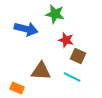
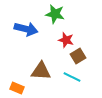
brown square: rotated 35 degrees clockwise
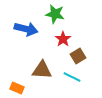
red star: moved 3 px left, 1 px up; rotated 21 degrees clockwise
brown triangle: moved 1 px right, 1 px up
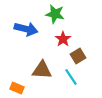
cyan line: moved 1 px left; rotated 30 degrees clockwise
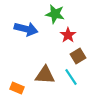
red star: moved 5 px right, 4 px up
brown triangle: moved 3 px right, 5 px down
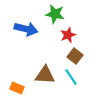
red star: rotated 14 degrees clockwise
brown square: moved 3 px left; rotated 21 degrees counterclockwise
